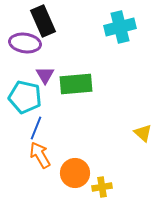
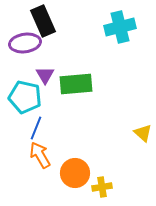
purple ellipse: rotated 16 degrees counterclockwise
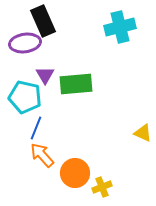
yellow triangle: rotated 18 degrees counterclockwise
orange arrow: moved 2 px right; rotated 12 degrees counterclockwise
yellow cross: rotated 12 degrees counterclockwise
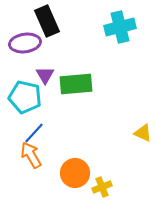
black rectangle: moved 4 px right
blue line: moved 2 px left, 5 px down; rotated 20 degrees clockwise
orange arrow: moved 11 px left; rotated 12 degrees clockwise
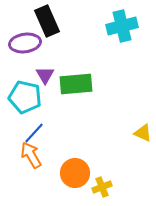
cyan cross: moved 2 px right, 1 px up
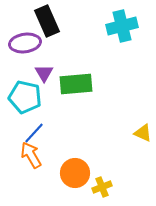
purple triangle: moved 1 px left, 2 px up
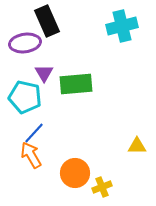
yellow triangle: moved 6 px left, 13 px down; rotated 24 degrees counterclockwise
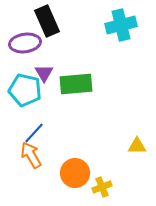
cyan cross: moved 1 px left, 1 px up
cyan pentagon: moved 7 px up
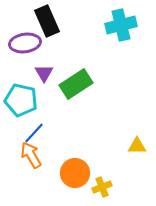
green rectangle: rotated 28 degrees counterclockwise
cyan pentagon: moved 4 px left, 10 px down
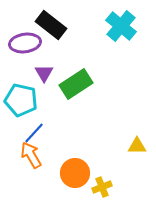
black rectangle: moved 4 px right, 4 px down; rotated 28 degrees counterclockwise
cyan cross: moved 1 px down; rotated 36 degrees counterclockwise
